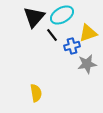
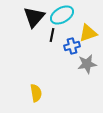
black line: rotated 48 degrees clockwise
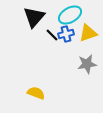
cyan ellipse: moved 8 px right
black line: rotated 56 degrees counterclockwise
blue cross: moved 6 px left, 12 px up
yellow semicircle: rotated 60 degrees counterclockwise
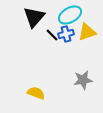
yellow triangle: moved 1 px left, 1 px up
gray star: moved 4 px left, 16 px down
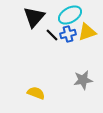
blue cross: moved 2 px right
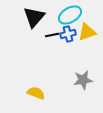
black line: rotated 56 degrees counterclockwise
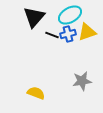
black line: rotated 32 degrees clockwise
gray star: moved 1 px left, 1 px down
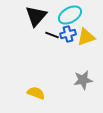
black triangle: moved 2 px right, 1 px up
yellow triangle: moved 1 px left, 5 px down
gray star: moved 1 px right, 1 px up
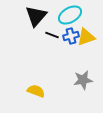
blue cross: moved 3 px right, 2 px down
yellow semicircle: moved 2 px up
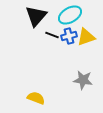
blue cross: moved 2 px left
gray star: rotated 18 degrees clockwise
yellow semicircle: moved 7 px down
